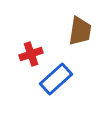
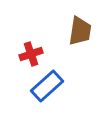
blue rectangle: moved 9 px left, 7 px down
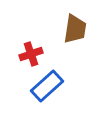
brown trapezoid: moved 5 px left, 2 px up
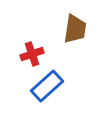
red cross: moved 1 px right
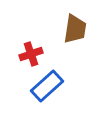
red cross: moved 1 px left
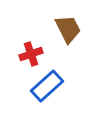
brown trapezoid: moved 7 px left; rotated 36 degrees counterclockwise
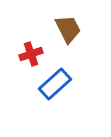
blue rectangle: moved 8 px right, 2 px up
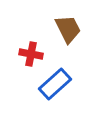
red cross: rotated 30 degrees clockwise
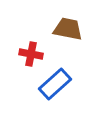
brown trapezoid: rotated 52 degrees counterclockwise
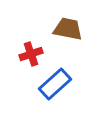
red cross: rotated 30 degrees counterclockwise
